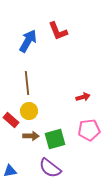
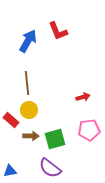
yellow circle: moved 1 px up
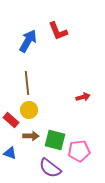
pink pentagon: moved 10 px left, 21 px down
green square: moved 1 px down; rotated 30 degrees clockwise
blue triangle: moved 18 px up; rotated 32 degrees clockwise
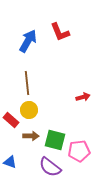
red L-shape: moved 2 px right, 1 px down
blue triangle: moved 9 px down
purple semicircle: moved 1 px up
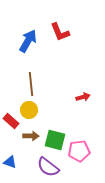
brown line: moved 4 px right, 1 px down
red rectangle: moved 1 px down
purple semicircle: moved 2 px left
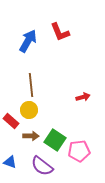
brown line: moved 1 px down
green square: rotated 20 degrees clockwise
purple semicircle: moved 6 px left, 1 px up
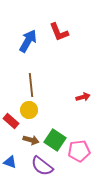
red L-shape: moved 1 px left
brown arrow: moved 4 px down; rotated 14 degrees clockwise
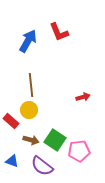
blue triangle: moved 2 px right, 1 px up
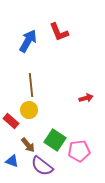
red arrow: moved 3 px right, 1 px down
brown arrow: moved 3 px left, 5 px down; rotated 35 degrees clockwise
